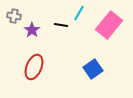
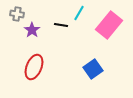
gray cross: moved 3 px right, 2 px up
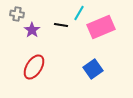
pink rectangle: moved 8 px left, 2 px down; rotated 28 degrees clockwise
red ellipse: rotated 10 degrees clockwise
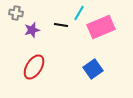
gray cross: moved 1 px left, 1 px up
purple star: rotated 21 degrees clockwise
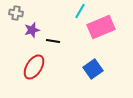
cyan line: moved 1 px right, 2 px up
black line: moved 8 px left, 16 px down
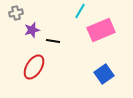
gray cross: rotated 24 degrees counterclockwise
pink rectangle: moved 3 px down
blue square: moved 11 px right, 5 px down
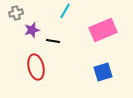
cyan line: moved 15 px left
pink rectangle: moved 2 px right
red ellipse: moved 2 px right; rotated 45 degrees counterclockwise
blue square: moved 1 px left, 2 px up; rotated 18 degrees clockwise
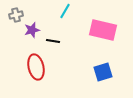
gray cross: moved 2 px down
pink rectangle: rotated 36 degrees clockwise
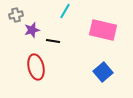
blue square: rotated 24 degrees counterclockwise
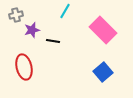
pink rectangle: rotated 32 degrees clockwise
red ellipse: moved 12 px left
